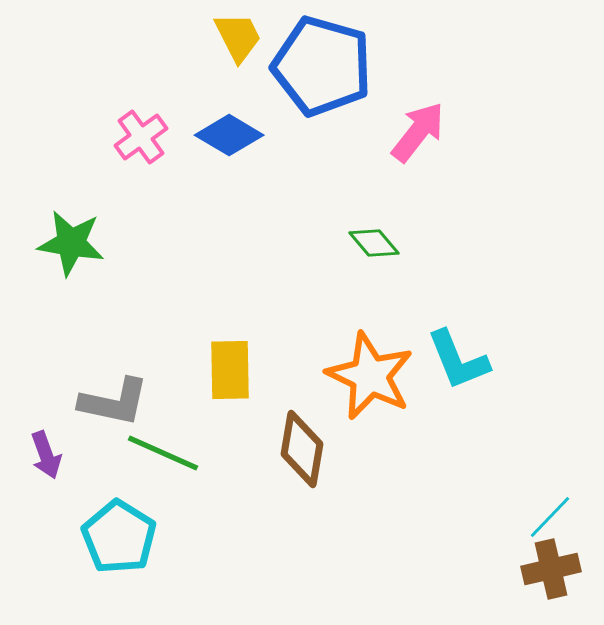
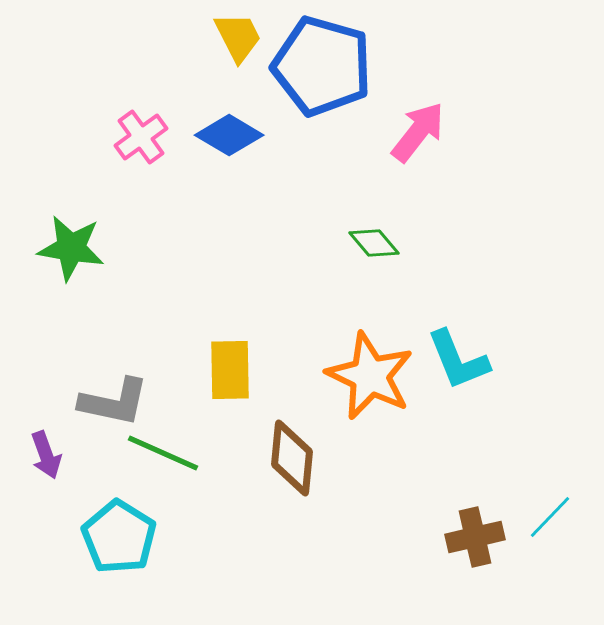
green star: moved 5 px down
brown diamond: moved 10 px left, 9 px down; rotated 4 degrees counterclockwise
brown cross: moved 76 px left, 32 px up
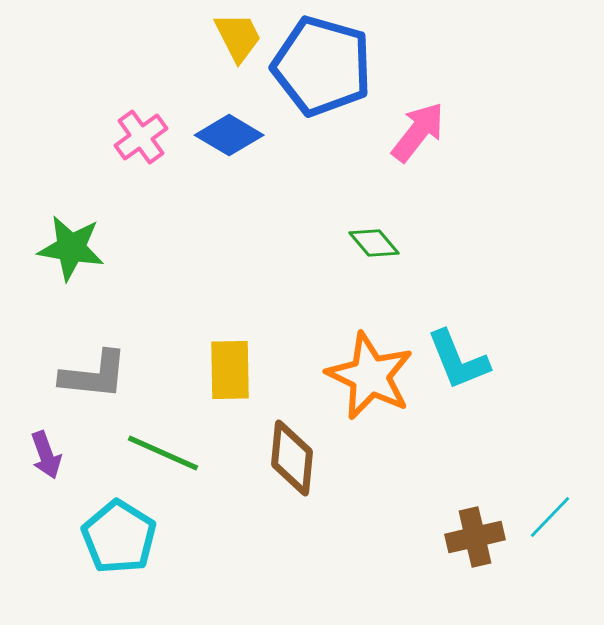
gray L-shape: moved 20 px left, 27 px up; rotated 6 degrees counterclockwise
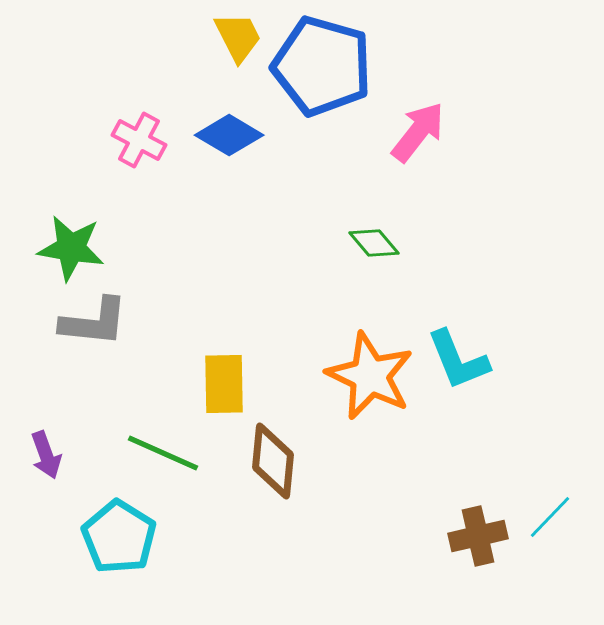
pink cross: moved 2 px left, 3 px down; rotated 26 degrees counterclockwise
yellow rectangle: moved 6 px left, 14 px down
gray L-shape: moved 53 px up
brown diamond: moved 19 px left, 3 px down
brown cross: moved 3 px right, 1 px up
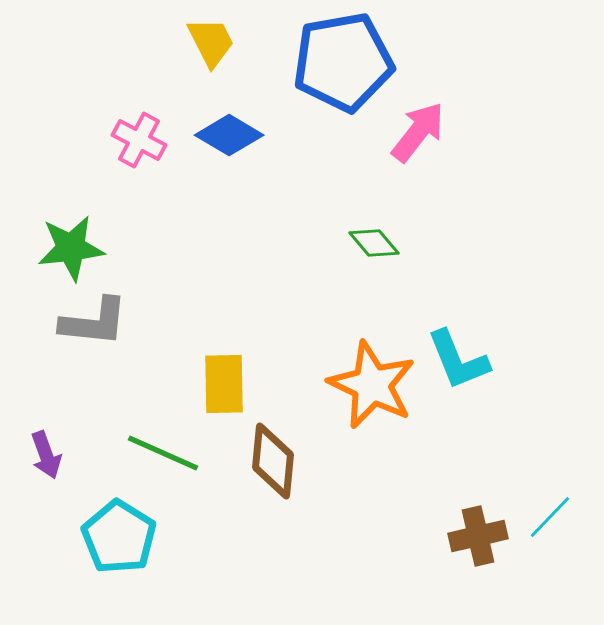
yellow trapezoid: moved 27 px left, 5 px down
blue pentagon: moved 21 px right, 4 px up; rotated 26 degrees counterclockwise
green star: rotated 16 degrees counterclockwise
orange star: moved 2 px right, 9 px down
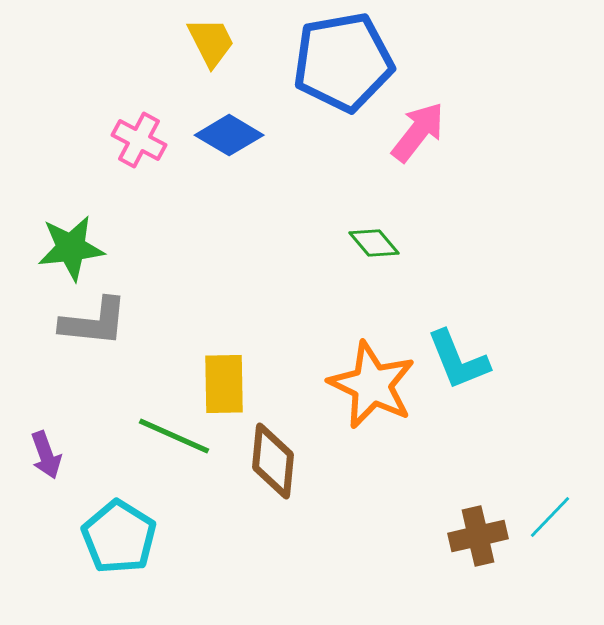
green line: moved 11 px right, 17 px up
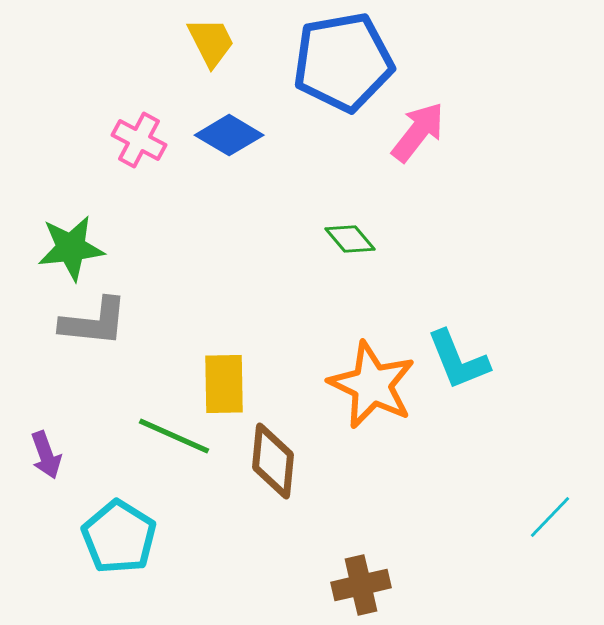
green diamond: moved 24 px left, 4 px up
brown cross: moved 117 px left, 49 px down
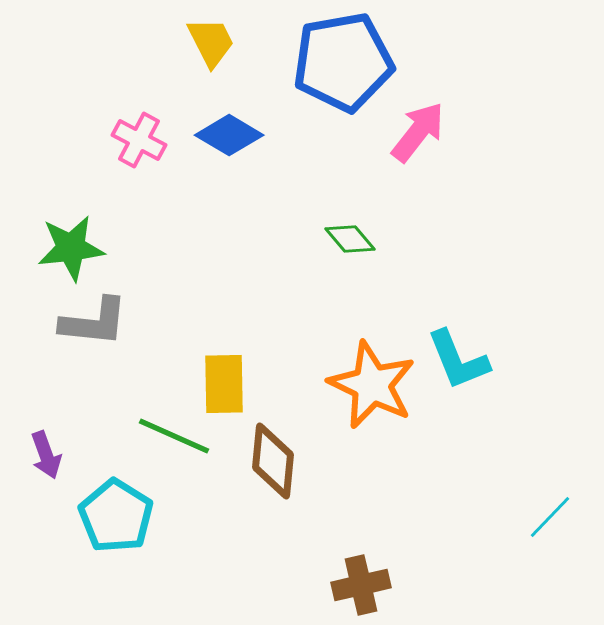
cyan pentagon: moved 3 px left, 21 px up
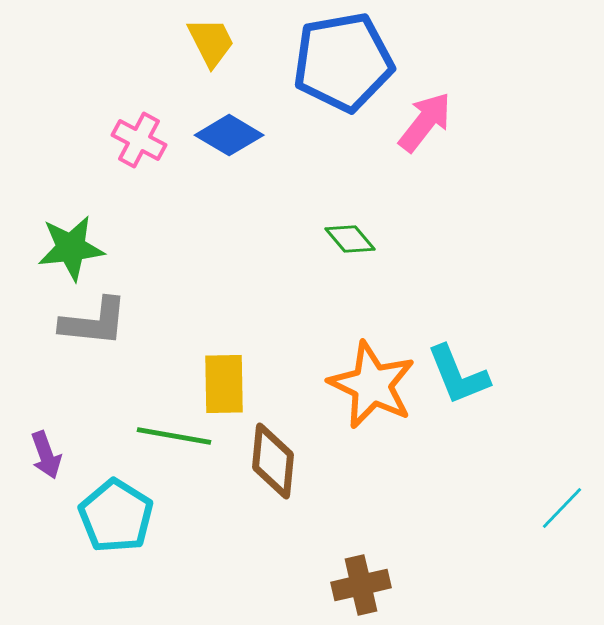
pink arrow: moved 7 px right, 10 px up
cyan L-shape: moved 15 px down
green line: rotated 14 degrees counterclockwise
cyan line: moved 12 px right, 9 px up
